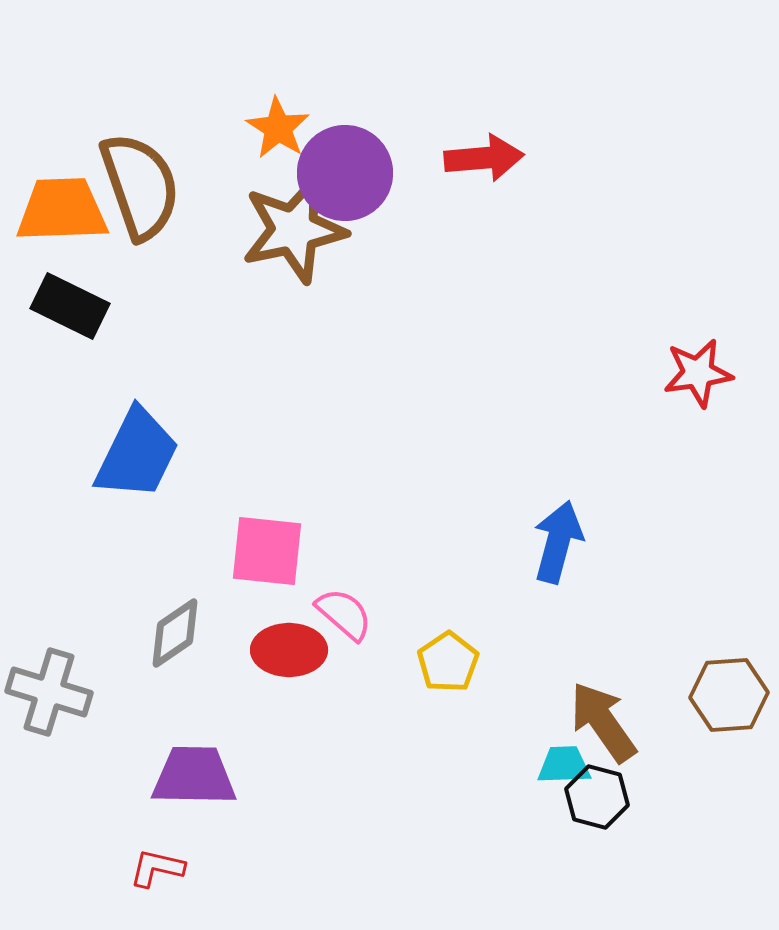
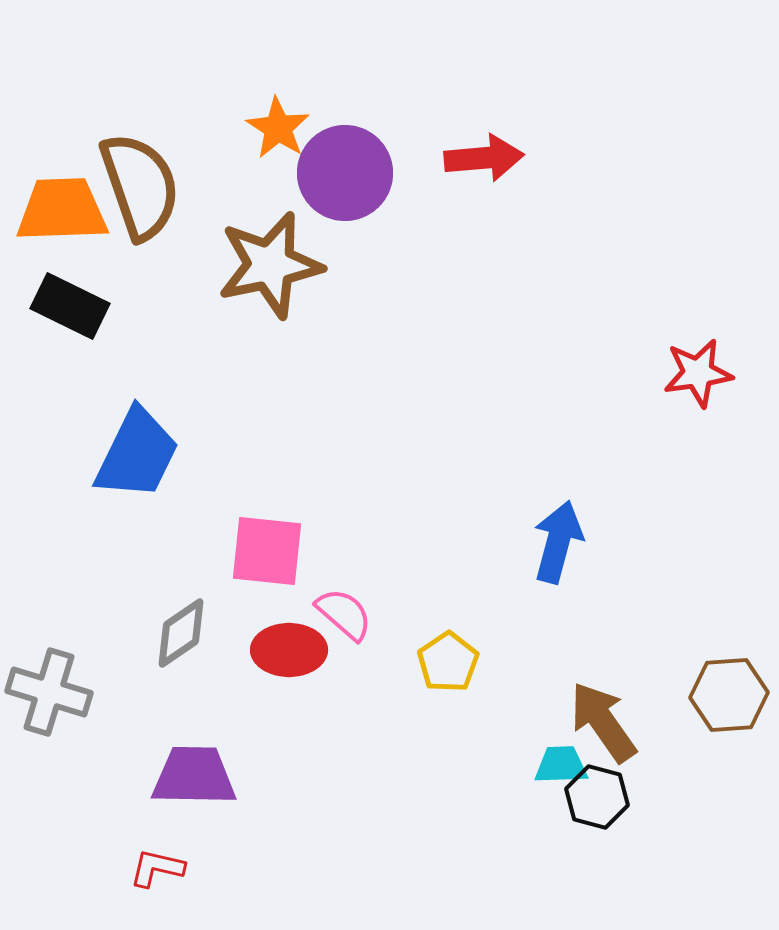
brown star: moved 24 px left, 35 px down
gray diamond: moved 6 px right
cyan trapezoid: moved 3 px left
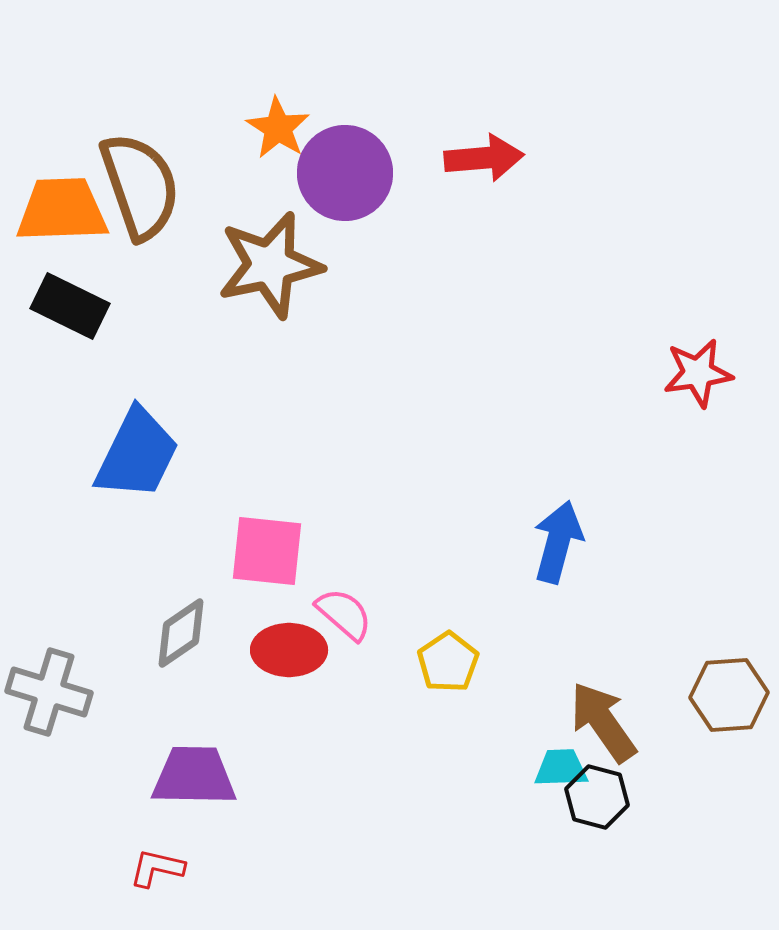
cyan trapezoid: moved 3 px down
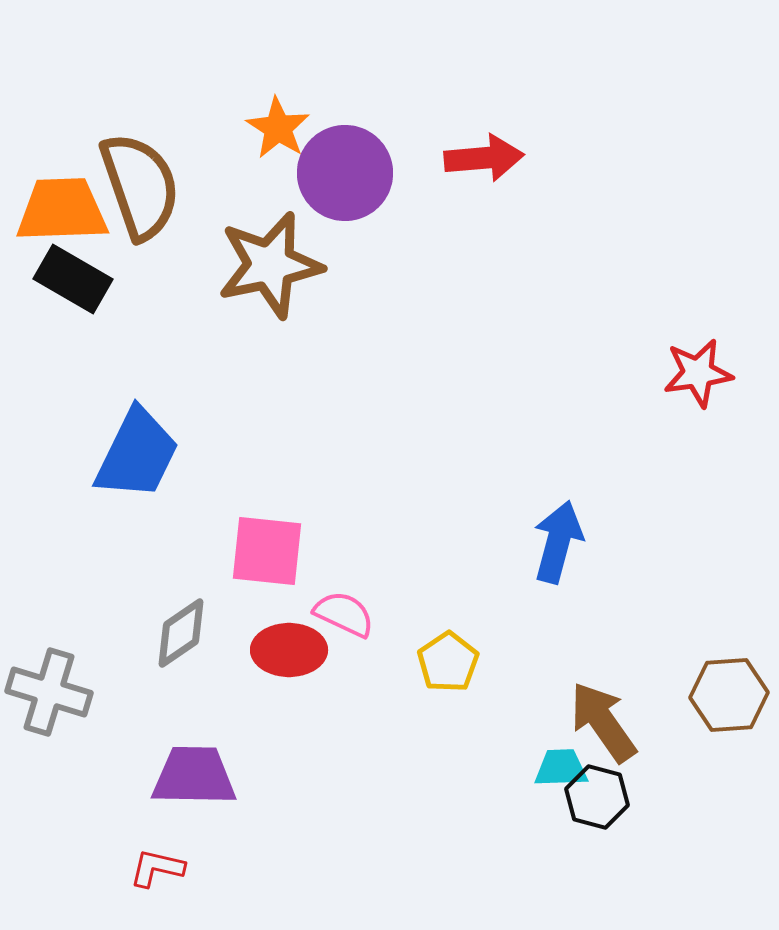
black rectangle: moved 3 px right, 27 px up; rotated 4 degrees clockwise
pink semicircle: rotated 16 degrees counterclockwise
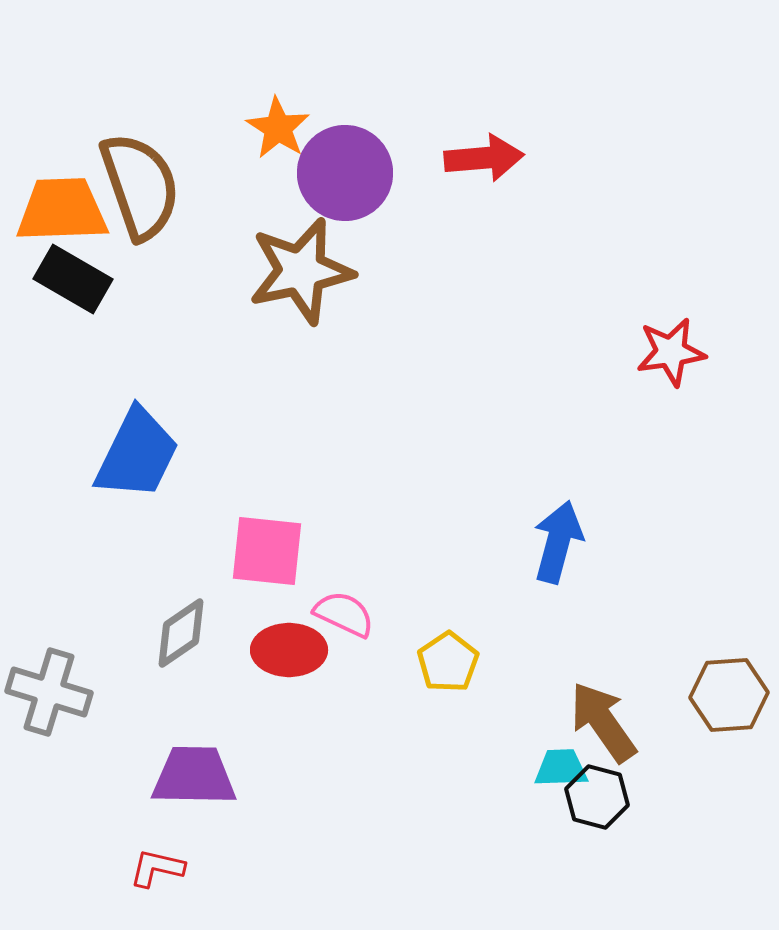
brown star: moved 31 px right, 6 px down
red star: moved 27 px left, 21 px up
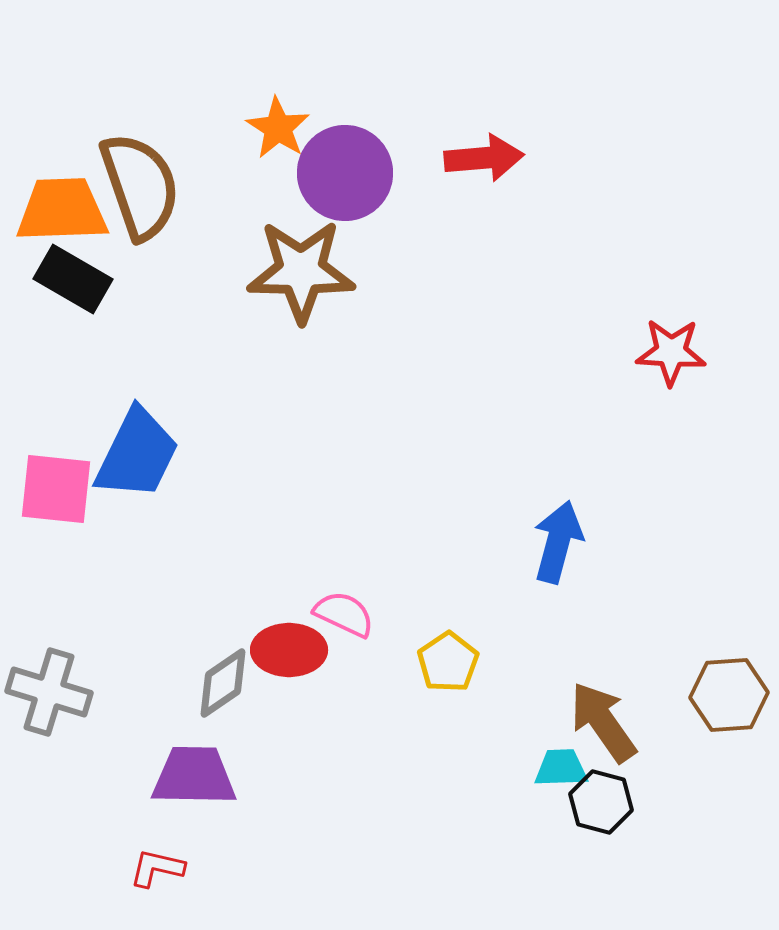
brown star: rotated 13 degrees clockwise
red star: rotated 12 degrees clockwise
pink square: moved 211 px left, 62 px up
gray diamond: moved 42 px right, 50 px down
black hexagon: moved 4 px right, 5 px down
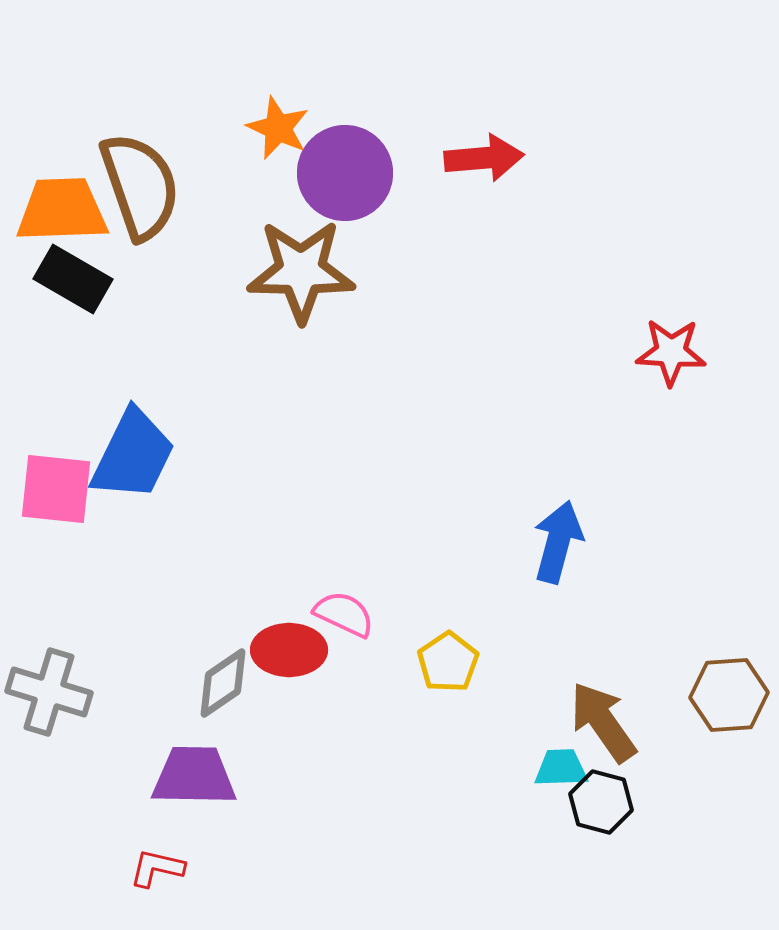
orange star: rotated 8 degrees counterclockwise
blue trapezoid: moved 4 px left, 1 px down
